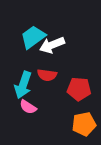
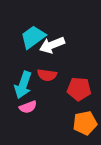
pink semicircle: rotated 54 degrees counterclockwise
orange pentagon: moved 1 px right, 1 px up
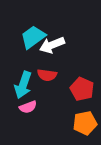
red pentagon: moved 3 px right; rotated 20 degrees clockwise
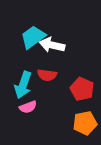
white arrow: rotated 35 degrees clockwise
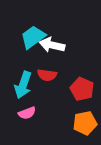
pink semicircle: moved 1 px left, 6 px down
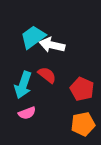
red semicircle: rotated 150 degrees counterclockwise
orange pentagon: moved 2 px left, 1 px down
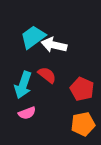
white arrow: moved 2 px right
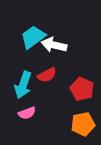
red semicircle: rotated 114 degrees clockwise
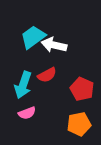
orange pentagon: moved 4 px left
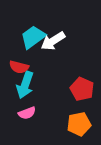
white arrow: moved 1 px left, 4 px up; rotated 45 degrees counterclockwise
red semicircle: moved 28 px left, 8 px up; rotated 42 degrees clockwise
cyan arrow: moved 2 px right
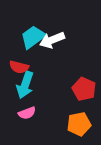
white arrow: moved 1 px left, 1 px up; rotated 10 degrees clockwise
red pentagon: moved 2 px right
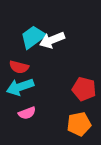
cyan arrow: moved 5 px left, 2 px down; rotated 52 degrees clockwise
red pentagon: rotated 10 degrees counterclockwise
